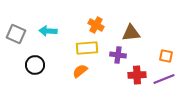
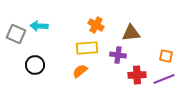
cyan arrow: moved 9 px left, 5 px up
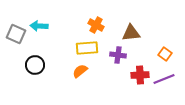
orange square: moved 1 px left, 2 px up; rotated 24 degrees clockwise
red cross: moved 3 px right
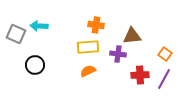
orange cross: rotated 21 degrees counterclockwise
brown triangle: moved 1 px right, 3 px down
yellow rectangle: moved 1 px right, 1 px up
purple cross: moved 1 px up
orange semicircle: moved 8 px right; rotated 14 degrees clockwise
purple line: rotated 40 degrees counterclockwise
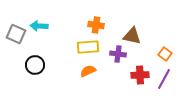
brown triangle: rotated 18 degrees clockwise
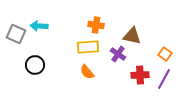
purple cross: rotated 28 degrees clockwise
orange semicircle: moved 1 px left, 1 px down; rotated 105 degrees counterclockwise
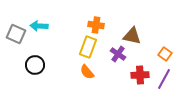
yellow rectangle: rotated 65 degrees counterclockwise
